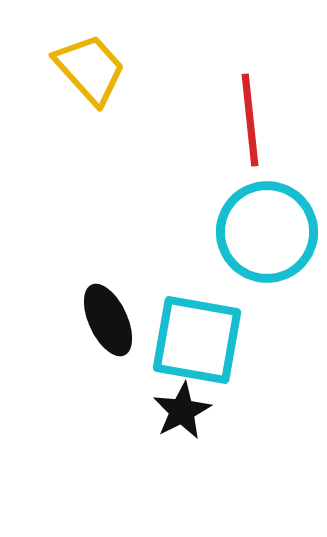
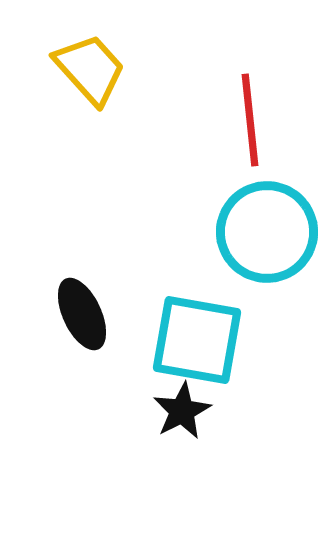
black ellipse: moved 26 px left, 6 px up
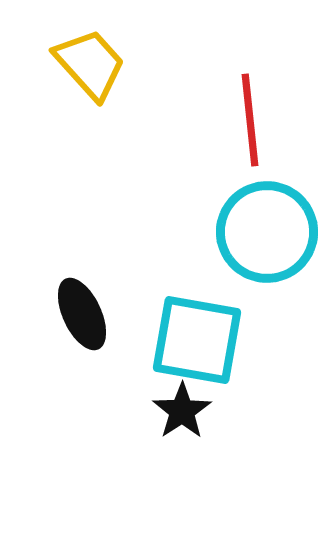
yellow trapezoid: moved 5 px up
black star: rotated 6 degrees counterclockwise
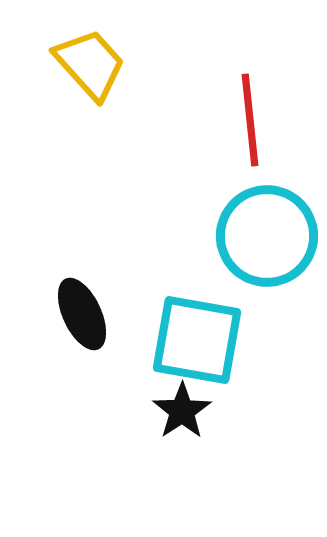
cyan circle: moved 4 px down
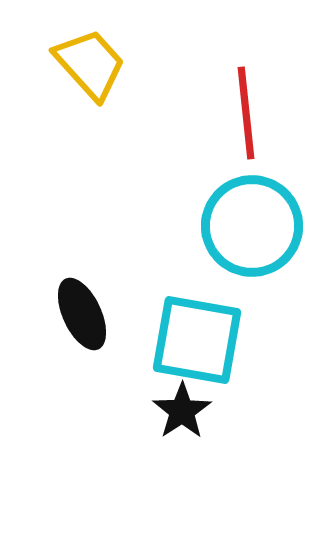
red line: moved 4 px left, 7 px up
cyan circle: moved 15 px left, 10 px up
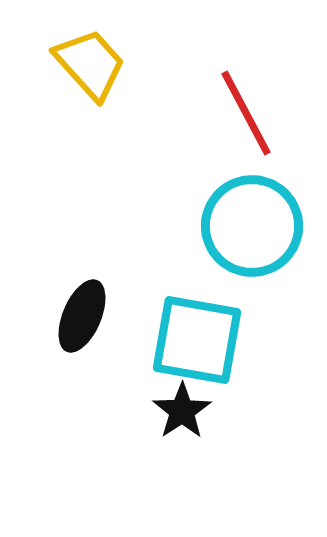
red line: rotated 22 degrees counterclockwise
black ellipse: moved 2 px down; rotated 48 degrees clockwise
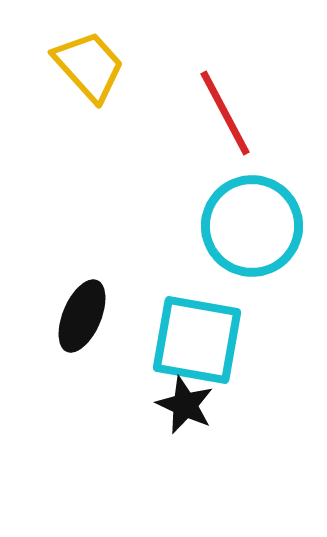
yellow trapezoid: moved 1 px left, 2 px down
red line: moved 21 px left
black star: moved 3 px right, 6 px up; rotated 14 degrees counterclockwise
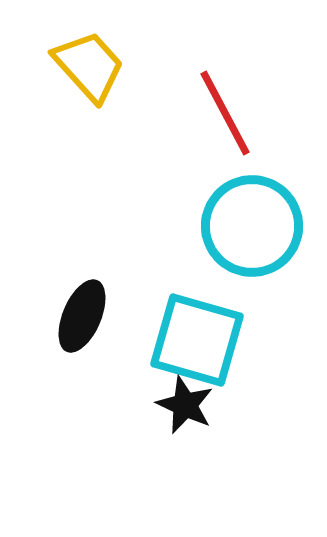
cyan square: rotated 6 degrees clockwise
